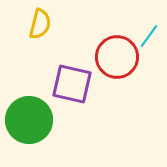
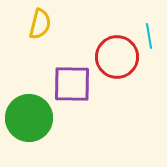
cyan line: rotated 45 degrees counterclockwise
purple square: rotated 12 degrees counterclockwise
green circle: moved 2 px up
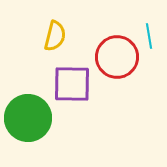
yellow semicircle: moved 15 px right, 12 px down
green circle: moved 1 px left
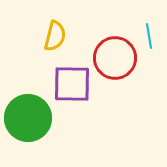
red circle: moved 2 px left, 1 px down
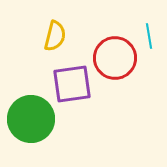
purple square: rotated 9 degrees counterclockwise
green circle: moved 3 px right, 1 px down
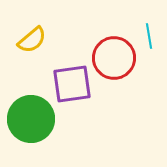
yellow semicircle: moved 23 px left, 4 px down; rotated 36 degrees clockwise
red circle: moved 1 px left
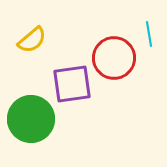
cyan line: moved 2 px up
